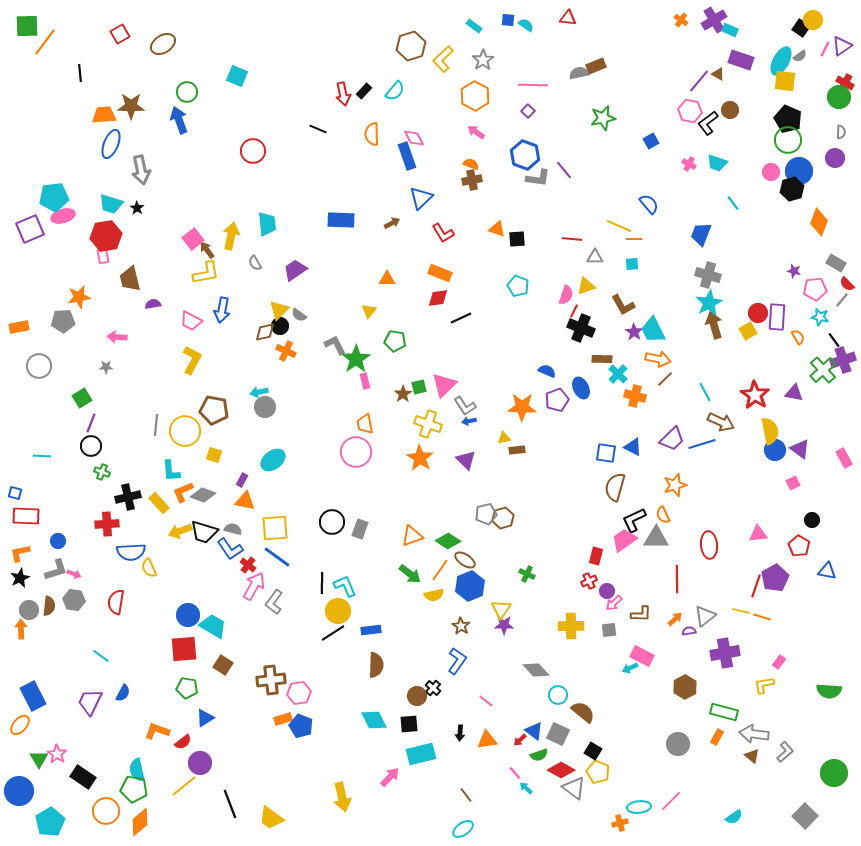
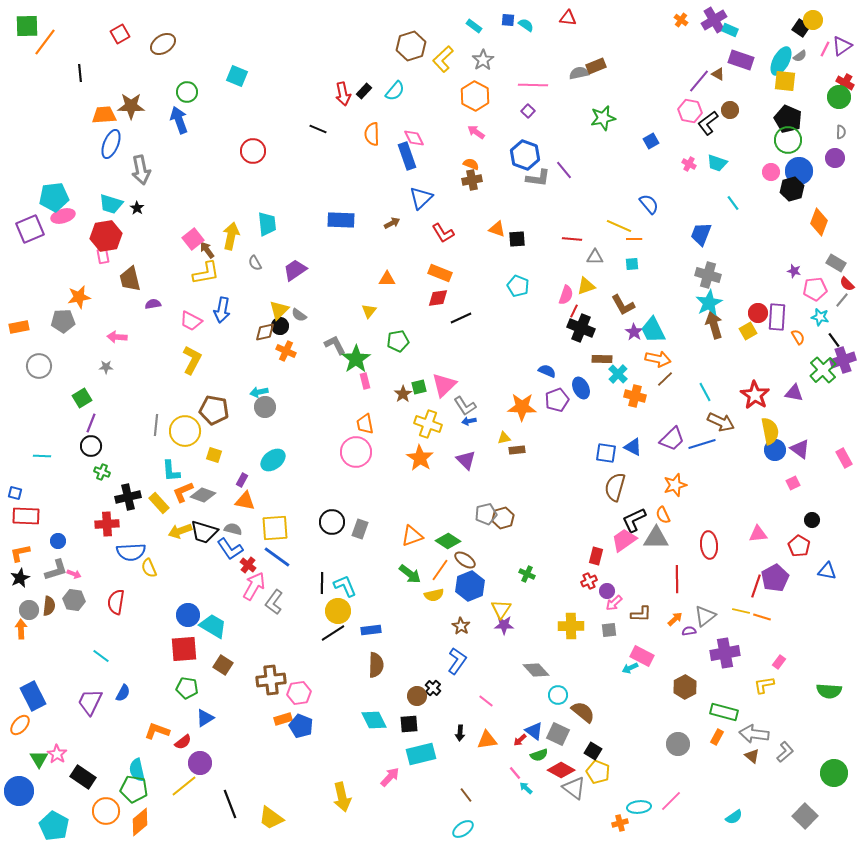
green pentagon at (395, 341): moved 3 px right; rotated 20 degrees counterclockwise
cyan pentagon at (50, 822): moved 4 px right, 4 px down; rotated 12 degrees counterclockwise
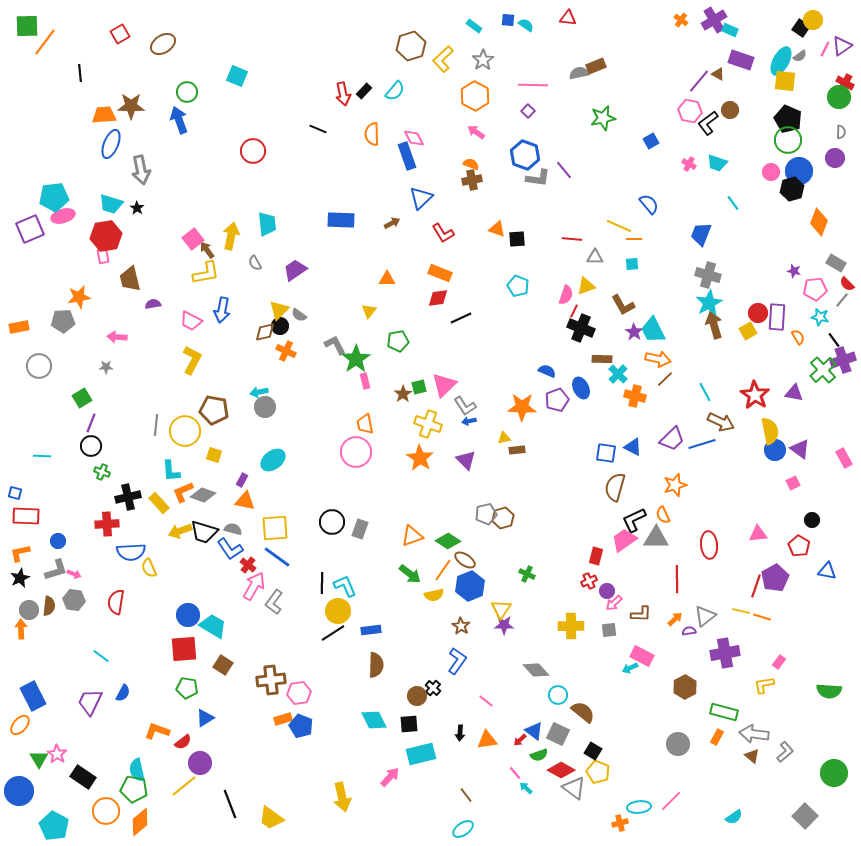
orange line at (440, 570): moved 3 px right
